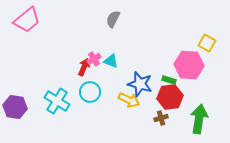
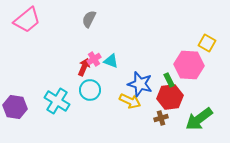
gray semicircle: moved 24 px left
green rectangle: rotated 48 degrees clockwise
cyan circle: moved 2 px up
yellow arrow: moved 1 px right, 1 px down
green arrow: rotated 136 degrees counterclockwise
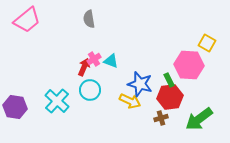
gray semicircle: rotated 36 degrees counterclockwise
cyan cross: rotated 10 degrees clockwise
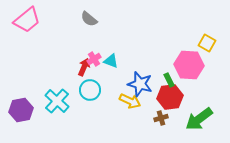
gray semicircle: rotated 42 degrees counterclockwise
purple hexagon: moved 6 px right, 3 px down; rotated 20 degrees counterclockwise
